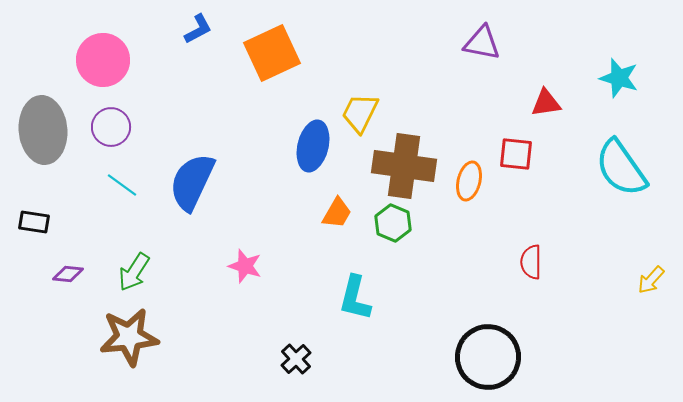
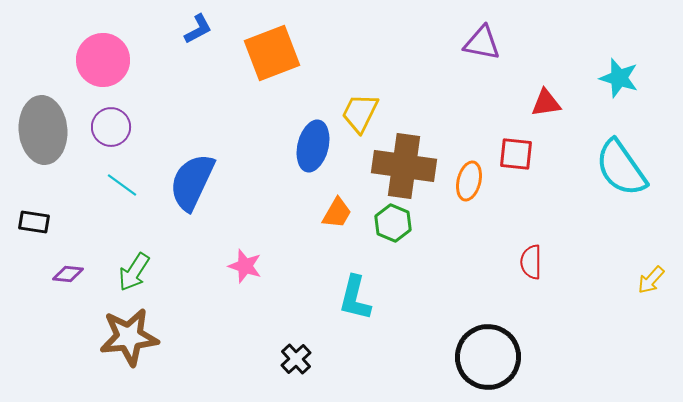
orange square: rotated 4 degrees clockwise
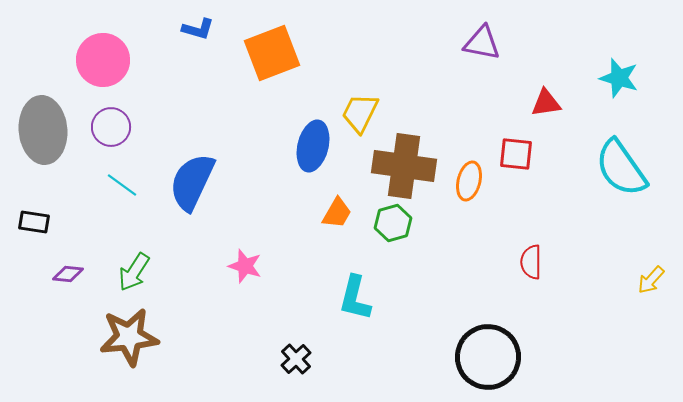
blue L-shape: rotated 44 degrees clockwise
green hexagon: rotated 21 degrees clockwise
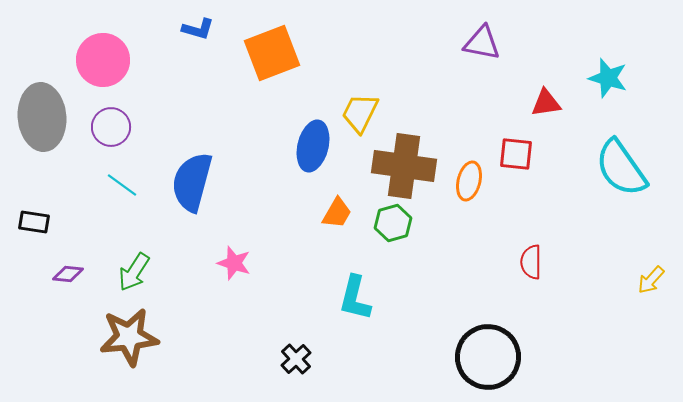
cyan star: moved 11 px left
gray ellipse: moved 1 px left, 13 px up
blue semicircle: rotated 10 degrees counterclockwise
pink star: moved 11 px left, 3 px up
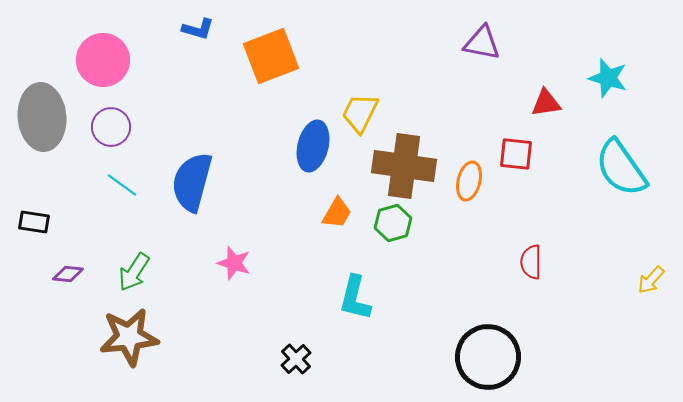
orange square: moved 1 px left, 3 px down
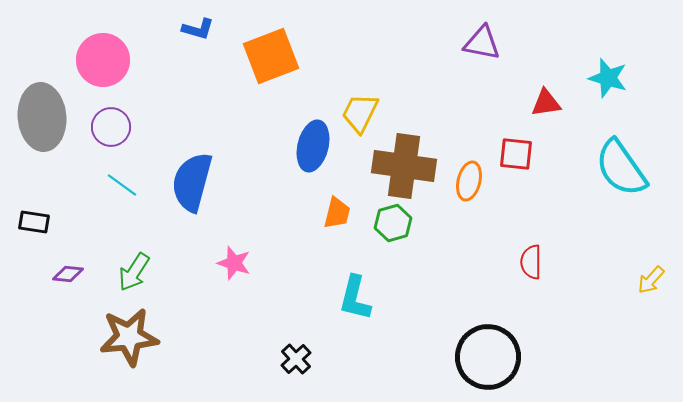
orange trapezoid: rotated 16 degrees counterclockwise
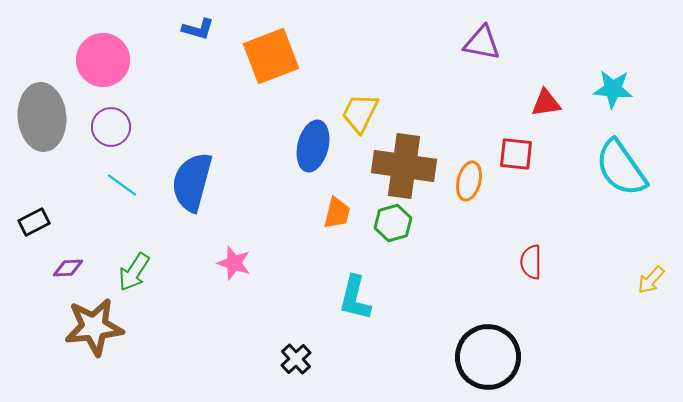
cyan star: moved 5 px right, 11 px down; rotated 12 degrees counterclockwise
black rectangle: rotated 36 degrees counterclockwise
purple diamond: moved 6 px up; rotated 8 degrees counterclockwise
brown star: moved 35 px left, 10 px up
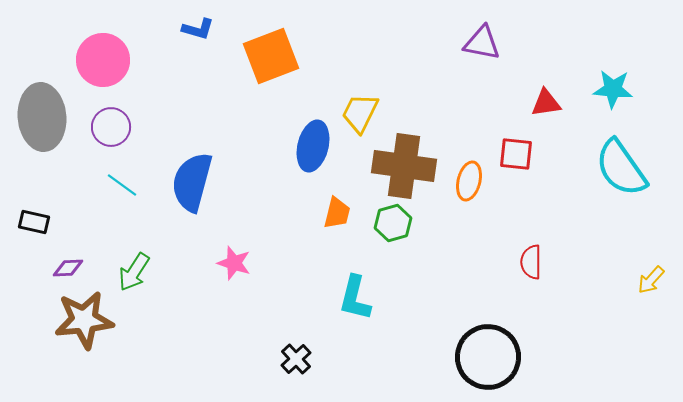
black rectangle: rotated 40 degrees clockwise
brown star: moved 10 px left, 7 px up
